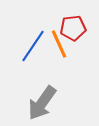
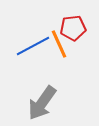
blue line: rotated 28 degrees clockwise
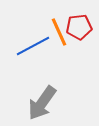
red pentagon: moved 6 px right, 1 px up
orange line: moved 12 px up
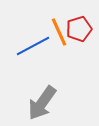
red pentagon: moved 2 px down; rotated 10 degrees counterclockwise
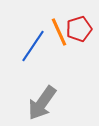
blue line: rotated 28 degrees counterclockwise
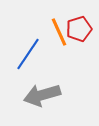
blue line: moved 5 px left, 8 px down
gray arrow: moved 8 px up; rotated 39 degrees clockwise
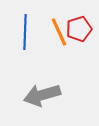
blue line: moved 3 px left, 22 px up; rotated 32 degrees counterclockwise
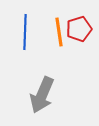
orange line: rotated 16 degrees clockwise
gray arrow: rotated 51 degrees counterclockwise
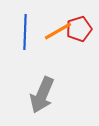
orange line: moved 1 px left, 1 px up; rotated 68 degrees clockwise
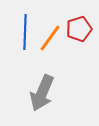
orange line: moved 8 px left, 7 px down; rotated 24 degrees counterclockwise
gray arrow: moved 2 px up
